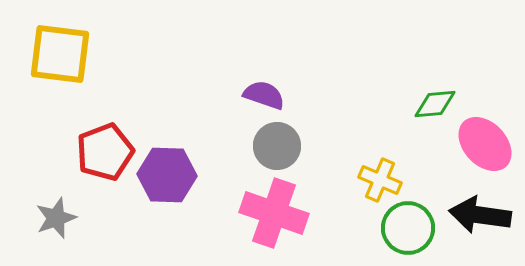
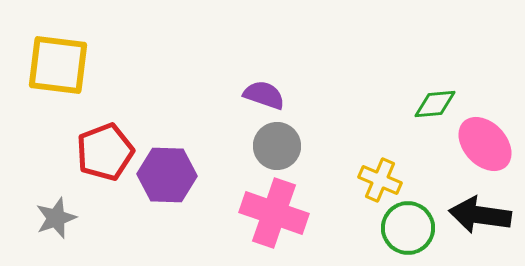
yellow square: moved 2 px left, 11 px down
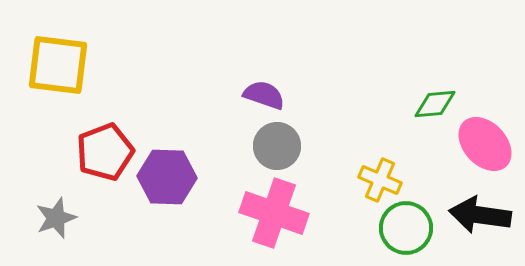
purple hexagon: moved 2 px down
green circle: moved 2 px left
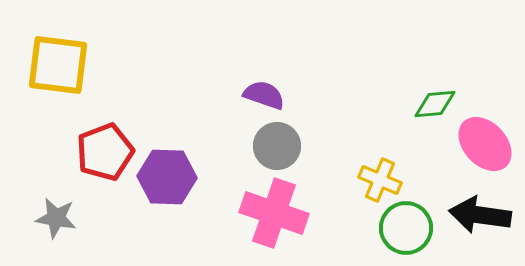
gray star: rotated 30 degrees clockwise
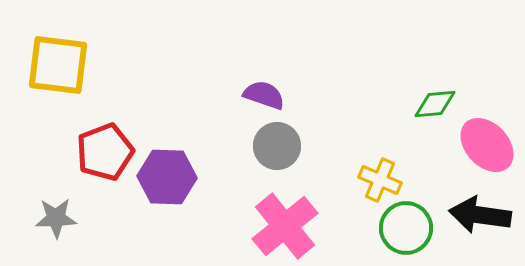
pink ellipse: moved 2 px right, 1 px down
pink cross: moved 11 px right, 13 px down; rotated 32 degrees clockwise
gray star: rotated 12 degrees counterclockwise
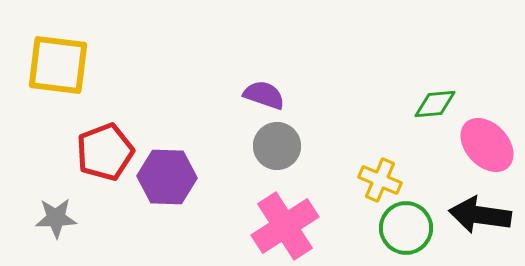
pink cross: rotated 6 degrees clockwise
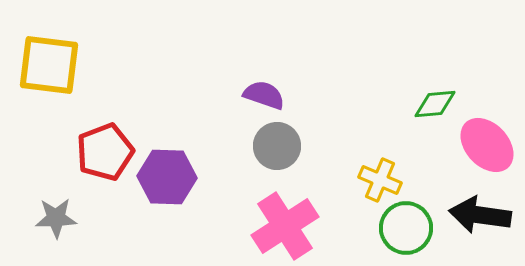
yellow square: moved 9 px left
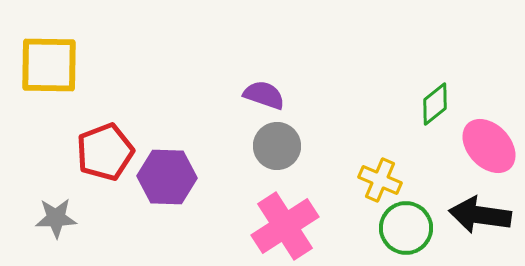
yellow square: rotated 6 degrees counterclockwise
green diamond: rotated 33 degrees counterclockwise
pink ellipse: moved 2 px right, 1 px down
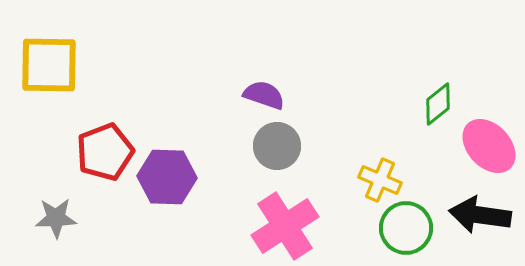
green diamond: moved 3 px right
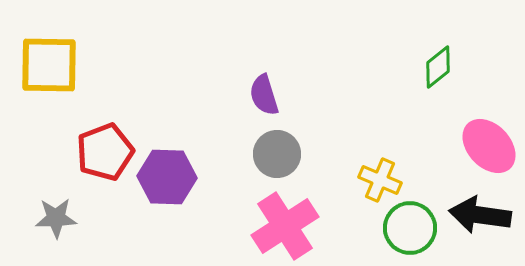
purple semicircle: rotated 126 degrees counterclockwise
green diamond: moved 37 px up
gray circle: moved 8 px down
green circle: moved 4 px right
